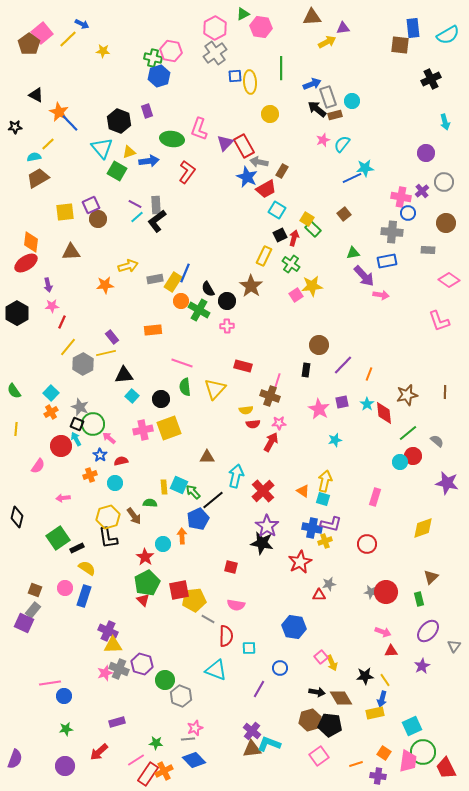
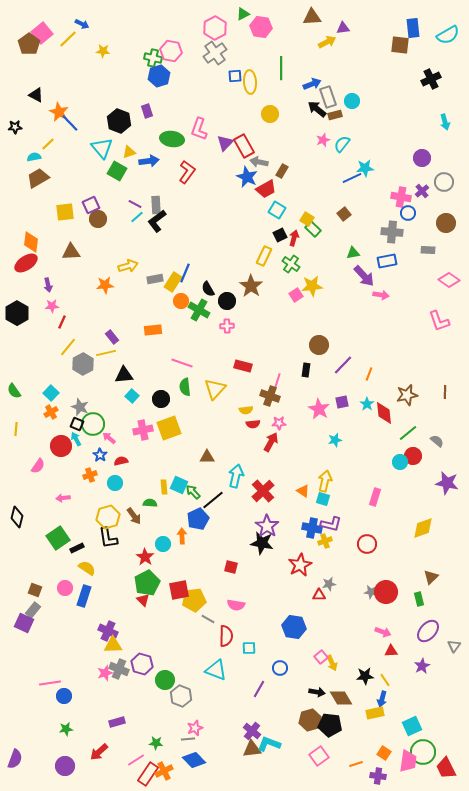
purple circle at (426, 153): moved 4 px left, 5 px down
red star at (300, 562): moved 3 px down
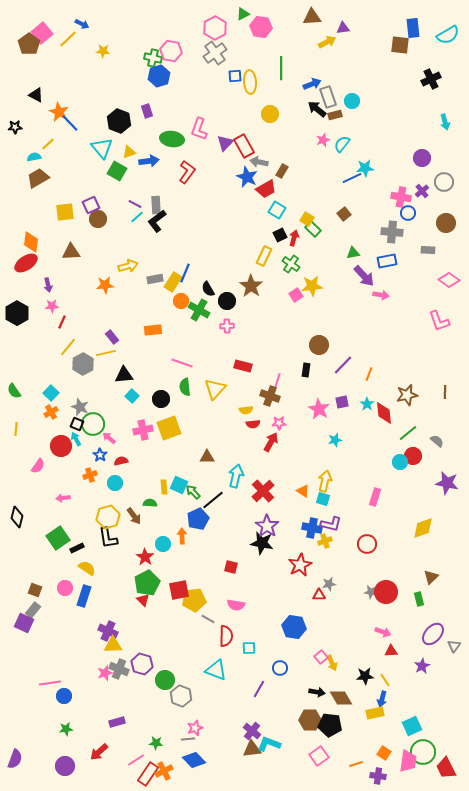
purple ellipse at (428, 631): moved 5 px right, 3 px down
brown hexagon at (310, 720): rotated 15 degrees clockwise
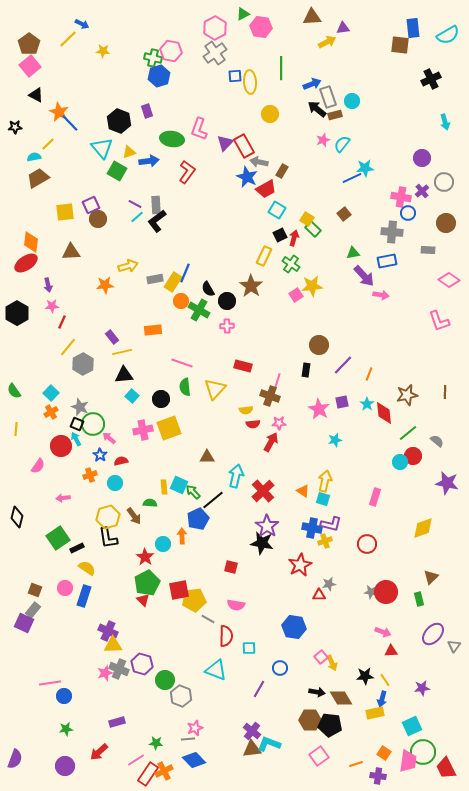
pink square at (42, 33): moved 12 px left, 33 px down
yellow line at (106, 353): moved 16 px right, 1 px up
purple star at (422, 666): moved 22 px down; rotated 21 degrees clockwise
